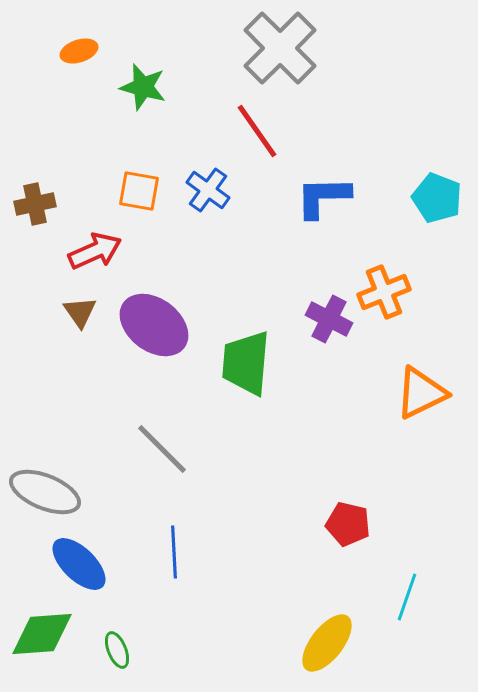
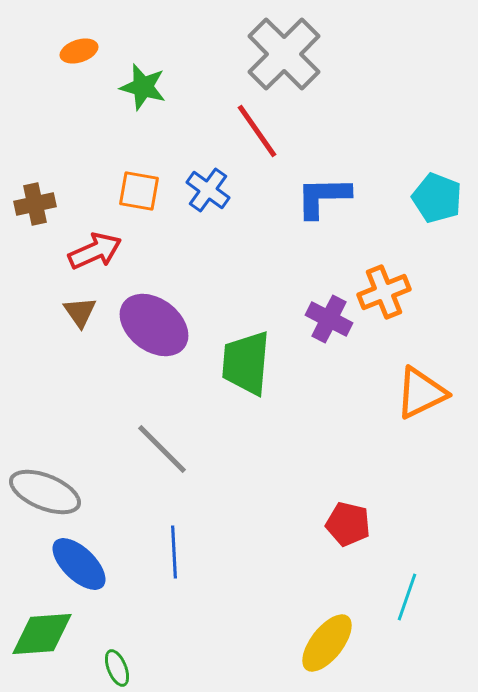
gray cross: moved 4 px right, 6 px down
green ellipse: moved 18 px down
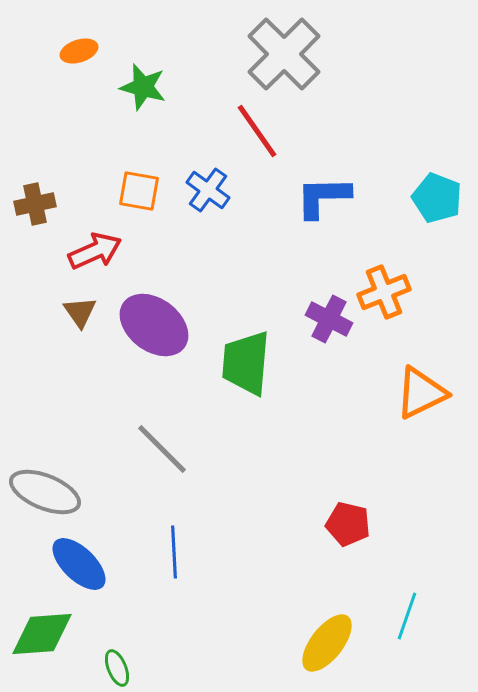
cyan line: moved 19 px down
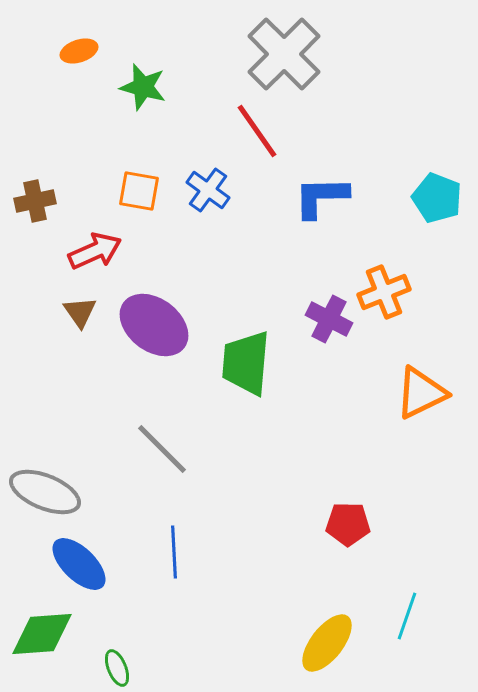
blue L-shape: moved 2 px left
brown cross: moved 3 px up
red pentagon: rotated 12 degrees counterclockwise
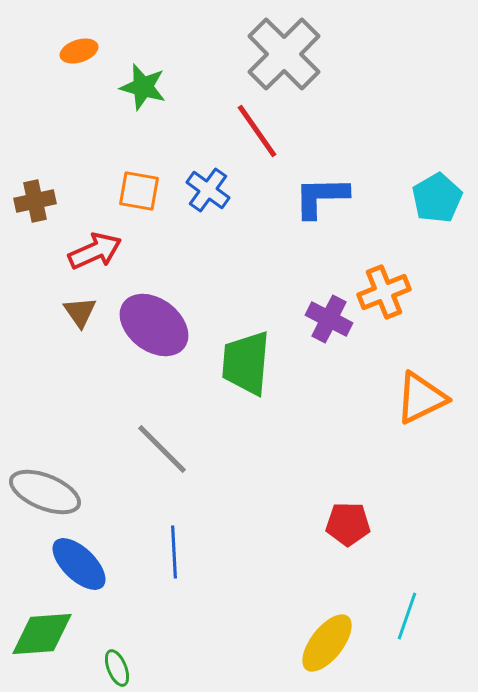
cyan pentagon: rotated 21 degrees clockwise
orange triangle: moved 5 px down
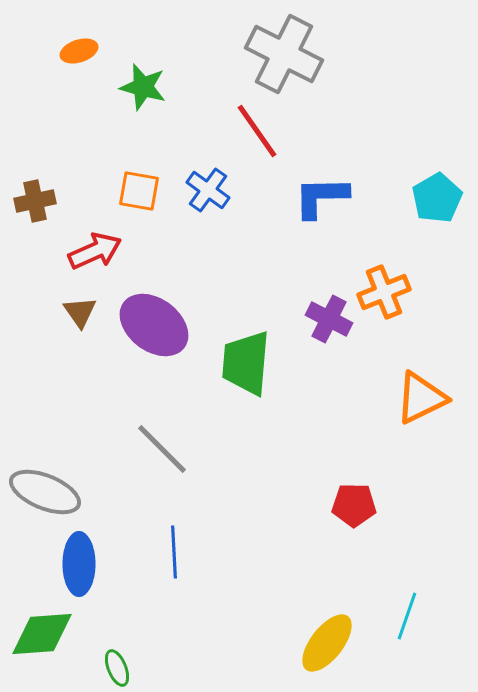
gray cross: rotated 18 degrees counterclockwise
red pentagon: moved 6 px right, 19 px up
blue ellipse: rotated 46 degrees clockwise
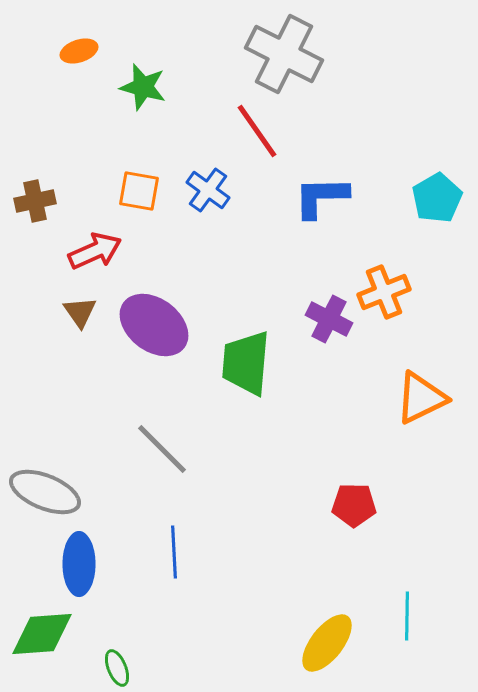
cyan line: rotated 18 degrees counterclockwise
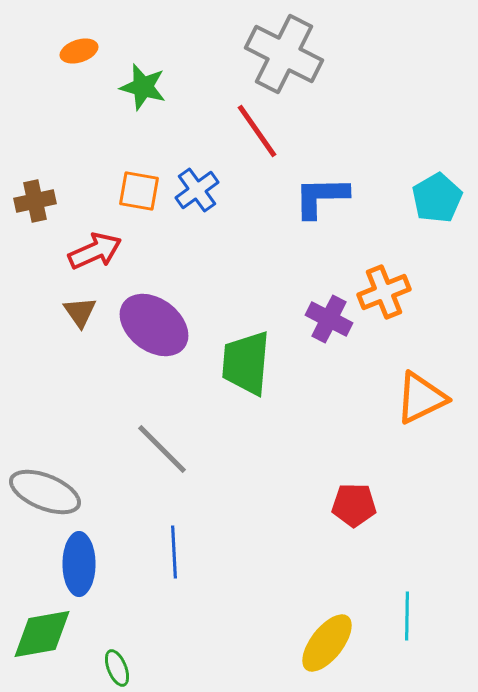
blue cross: moved 11 px left; rotated 18 degrees clockwise
green diamond: rotated 6 degrees counterclockwise
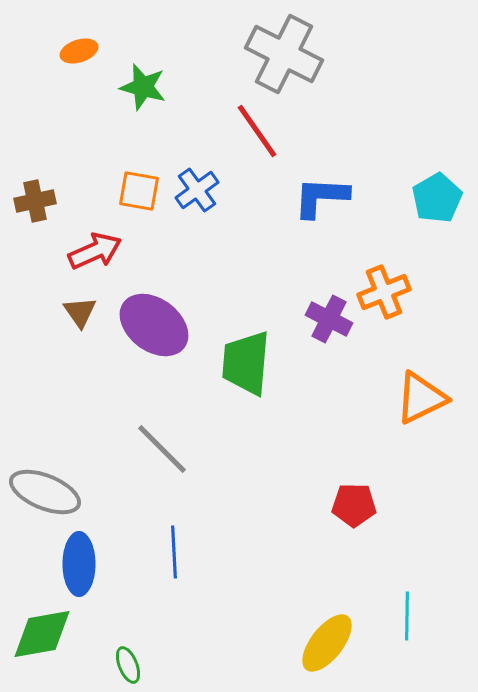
blue L-shape: rotated 4 degrees clockwise
green ellipse: moved 11 px right, 3 px up
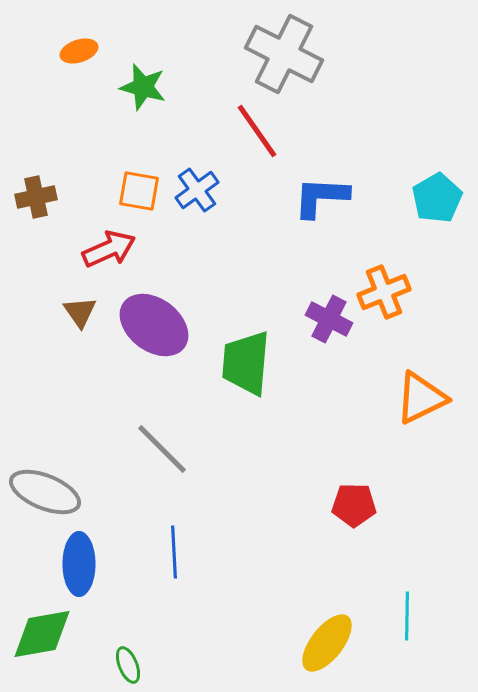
brown cross: moved 1 px right, 4 px up
red arrow: moved 14 px right, 2 px up
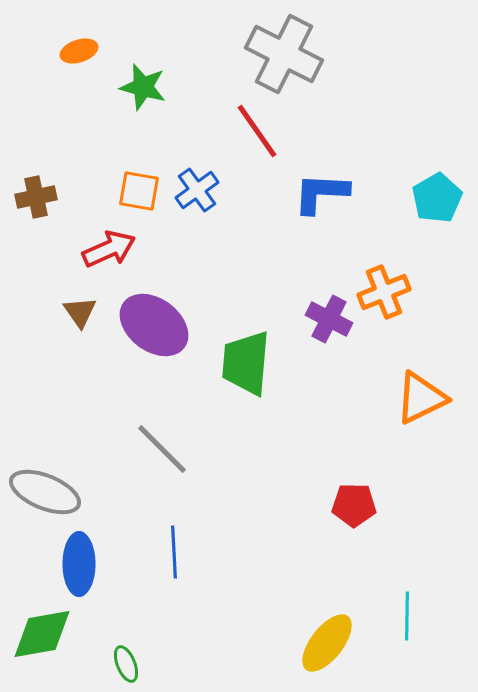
blue L-shape: moved 4 px up
green ellipse: moved 2 px left, 1 px up
